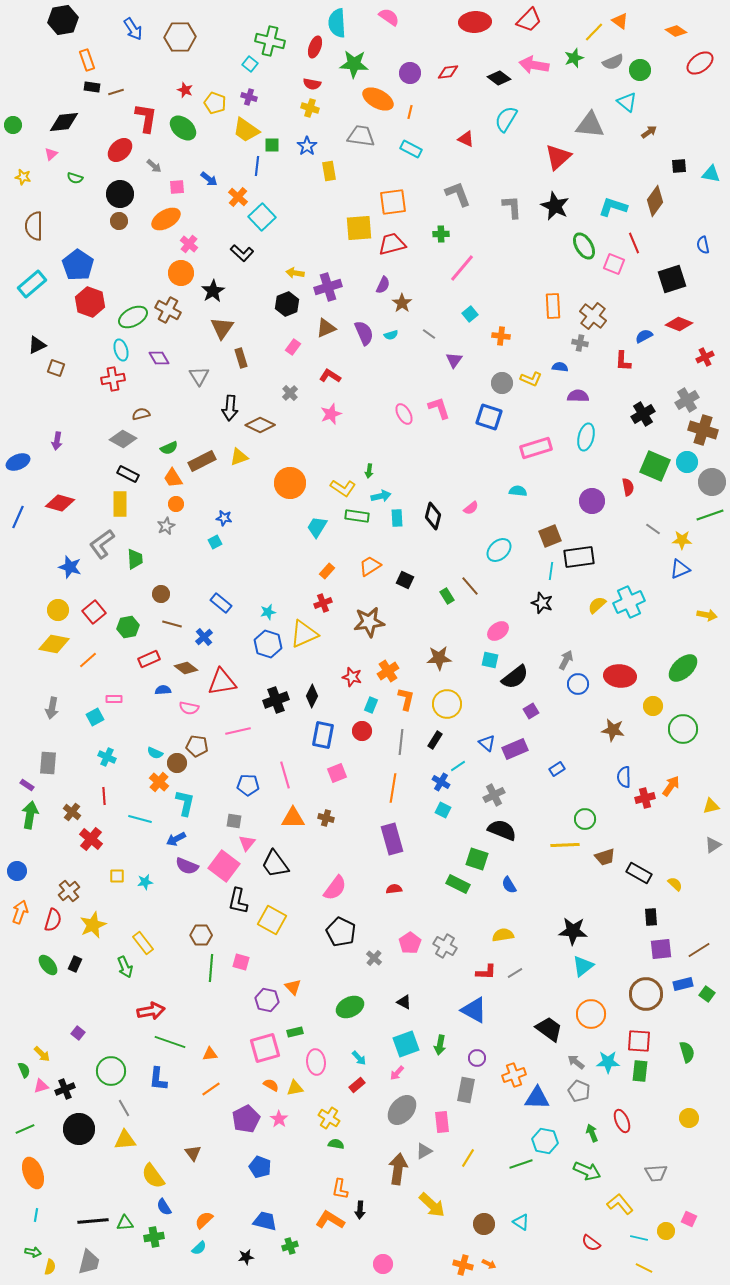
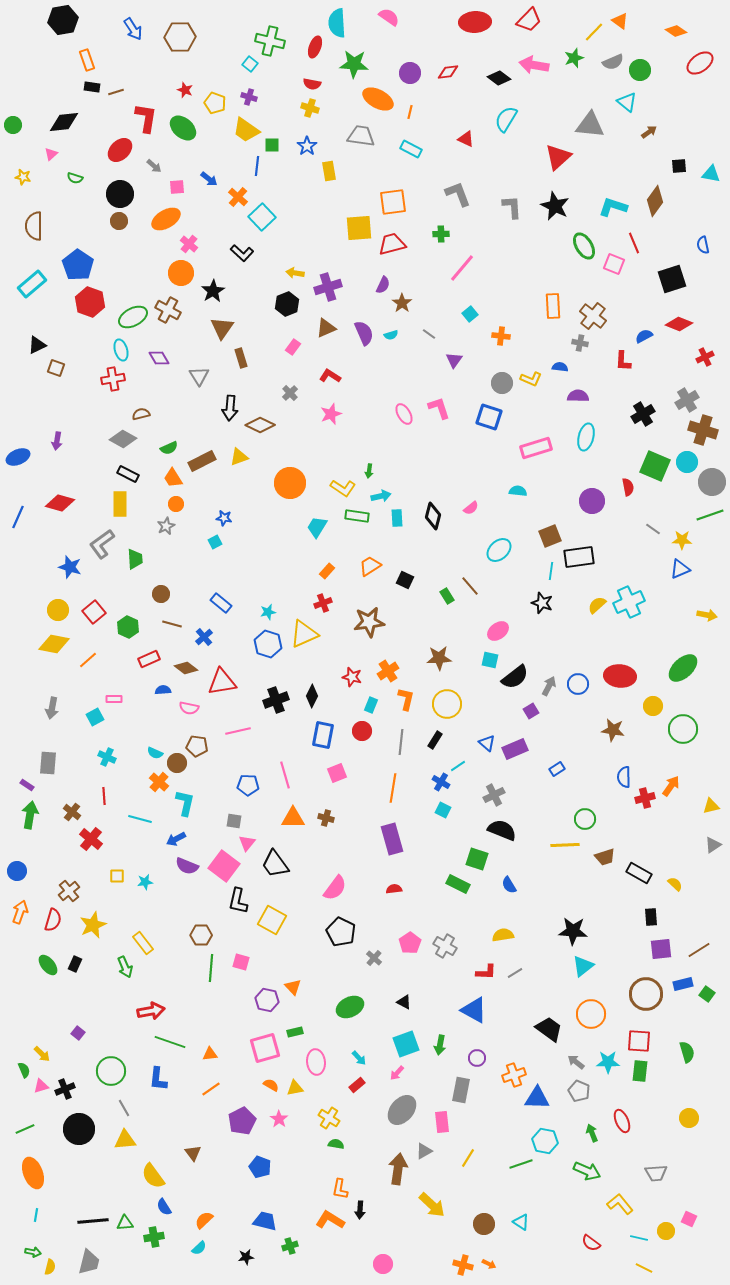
blue ellipse at (18, 462): moved 5 px up
green hexagon at (128, 627): rotated 25 degrees counterclockwise
gray arrow at (566, 660): moved 17 px left, 26 px down
gray rectangle at (466, 1090): moved 5 px left
purple pentagon at (246, 1119): moved 4 px left, 2 px down
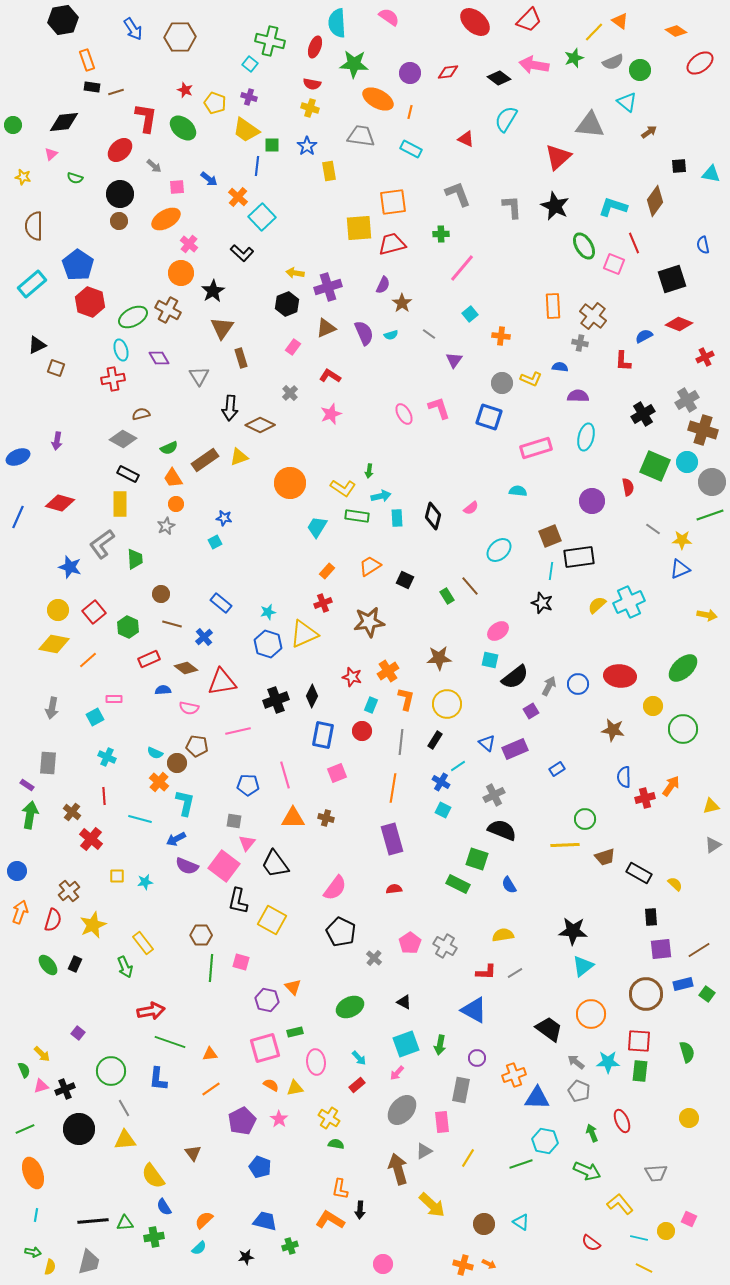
red ellipse at (475, 22): rotated 44 degrees clockwise
brown rectangle at (202, 461): moved 3 px right, 1 px up; rotated 8 degrees counterclockwise
brown arrow at (398, 1169): rotated 24 degrees counterclockwise
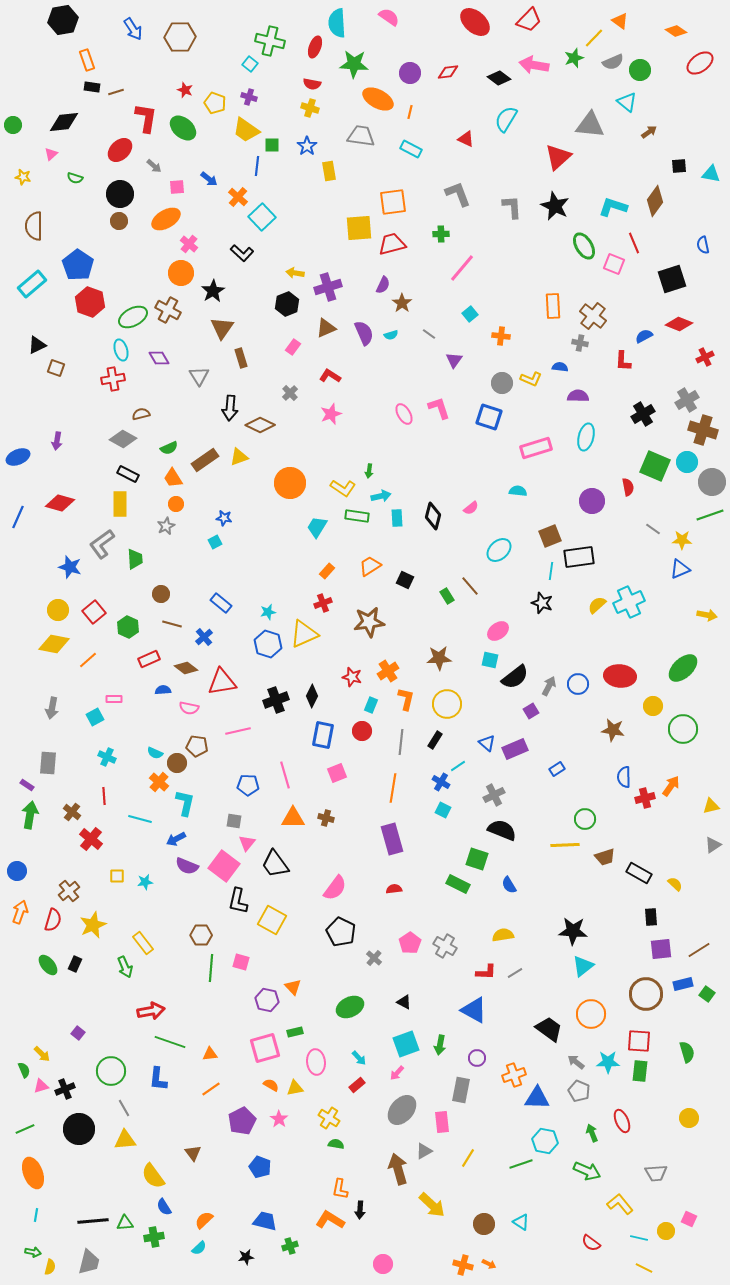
yellow line at (594, 32): moved 6 px down
